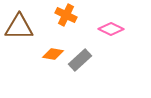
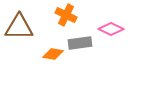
gray rectangle: moved 17 px up; rotated 35 degrees clockwise
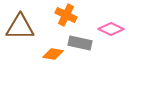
brown triangle: moved 1 px right
gray rectangle: rotated 20 degrees clockwise
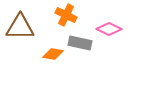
pink diamond: moved 2 px left
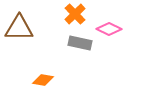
orange cross: moved 9 px right, 1 px up; rotated 20 degrees clockwise
brown triangle: moved 1 px left, 1 px down
orange diamond: moved 10 px left, 26 px down
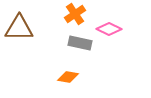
orange cross: rotated 10 degrees clockwise
orange diamond: moved 25 px right, 3 px up
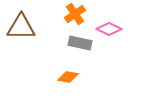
brown triangle: moved 2 px right, 1 px up
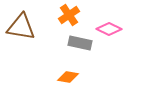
orange cross: moved 6 px left, 1 px down
brown triangle: rotated 8 degrees clockwise
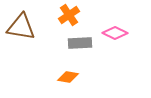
pink diamond: moved 6 px right, 4 px down
gray rectangle: rotated 15 degrees counterclockwise
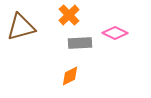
orange cross: rotated 10 degrees counterclockwise
brown triangle: rotated 24 degrees counterclockwise
orange diamond: moved 2 px right, 1 px up; rotated 35 degrees counterclockwise
